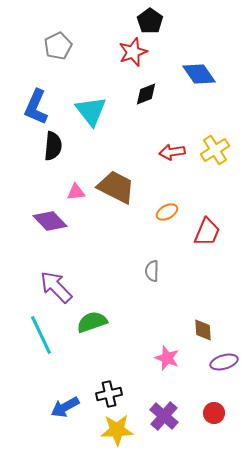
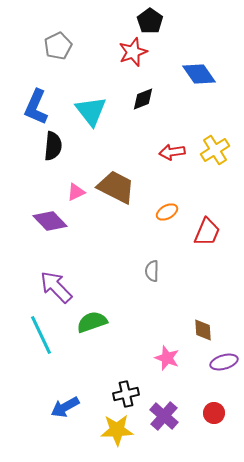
black diamond: moved 3 px left, 5 px down
pink triangle: rotated 18 degrees counterclockwise
black cross: moved 17 px right
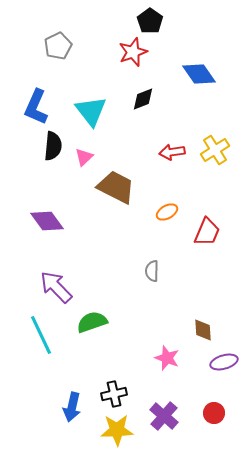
pink triangle: moved 8 px right, 35 px up; rotated 18 degrees counterclockwise
purple diamond: moved 3 px left; rotated 8 degrees clockwise
black cross: moved 12 px left
blue arrow: moved 7 px right; rotated 48 degrees counterclockwise
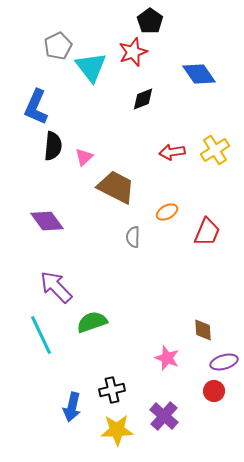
cyan triangle: moved 44 px up
gray semicircle: moved 19 px left, 34 px up
black cross: moved 2 px left, 4 px up
red circle: moved 22 px up
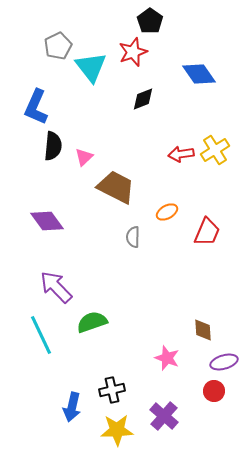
red arrow: moved 9 px right, 2 px down
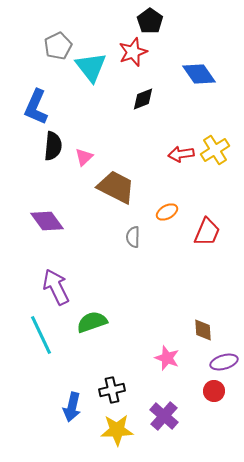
purple arrow: rotated 18 degrees clockwise
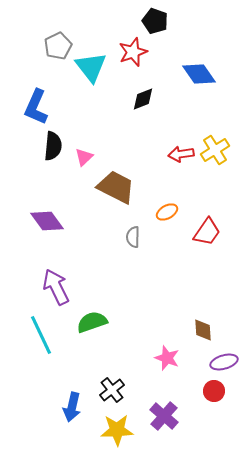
black pentagon: moved 5 px right; rotated 15 degrees counterclockwise
red trapezoid: rotated 12 degrees clockwise
black cross: rotated 25 degrees counterclockwise
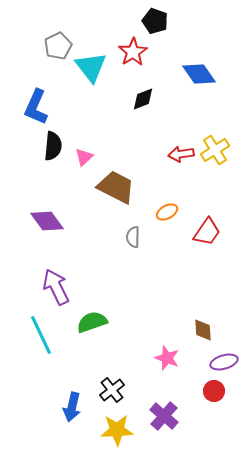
red star: rotated 12 degrees counterclockwise
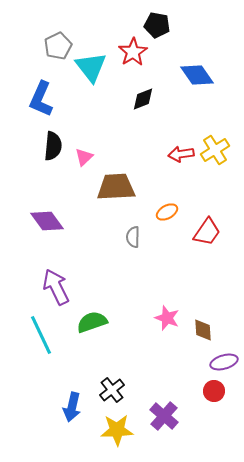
black pentagon: moved 2 px right, 4 px down; rotated 10 degrees counterclockwise
blue diamond: moved 2 px left, 1 px down
blue L-shape: moved 5 px right, 8 px up
brown trapezoid: rotated 30 degrees counterclockwise
pink star: moved 40 px up
